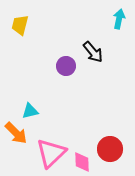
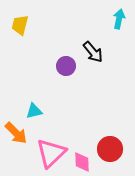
cyan triangle: moved 4 px right
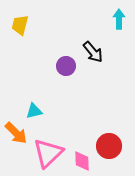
cyan arrow: rotated 12 degrees counterclockwise
red circle: moved 1 px left, 3 px up
pink triangle: moved 3 px left
pink diamond: moved 1 px up
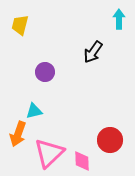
black arrow: rotated 75 degrees clockwise
purple circle: moved 21 px left, 6 px down
orange arrow: moved 2 px right, 1 px down; rotated 65 degrees clockwise
red circle: moved 1 px right, 6 px up
pink triangle: moved 1 px right
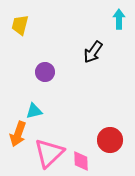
pink diamond: moved 1 px left
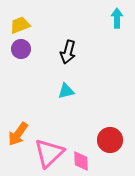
cyan arrow: moved 2 px left, 1 px up
yellow trapezoid: rotated 55 degrees clockwise
black arrow: moved 25 px left; rotated 20 degrees counterclockwise
purple circle: moved 24 px left, 23 px up
cyan triangle: moved 32 px right, 20 px up
orange arrow: rotated 15 degrees clockwise
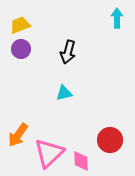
cyan triangle: moved 2 px left, 2 px down
orange arrow: moved 1 px down
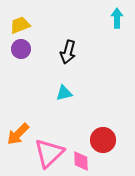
orange arrow: moved 1 px up; rotated 10 degrees clockwise
red circle: moved 7 px left
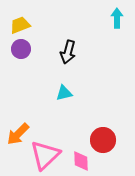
pink triangle: moved 4 px left, 2 px down
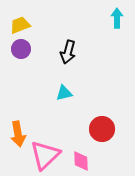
orange arrow: rotated 55 degrees counterclockwise
red circle: moved 1 px left, 11 px up
